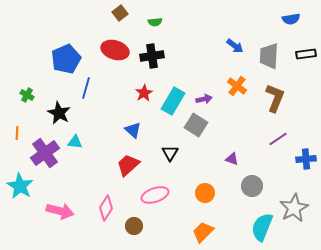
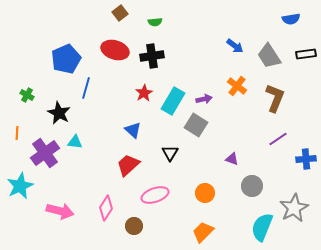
gray trapezoid: rotated 36 degrees counterclockwise
cyan star: rotated 16 degrees clockwise
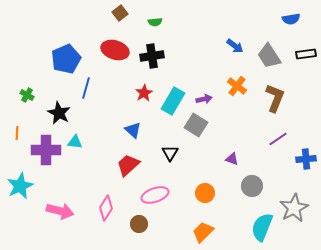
purple cross: moved 1 px right, 3 px up; rotated 36 degrees clockwise
brown circle: moved 5 px right, 2 px up
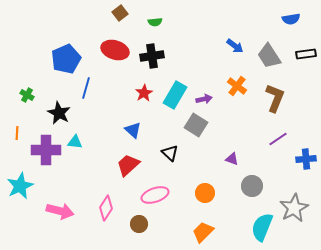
cyan rectangle: moved 2 px right, 6 px up
black triangle: rotated 18 degrees counterclockwise
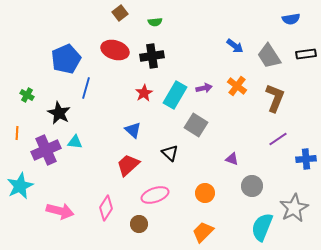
purple arrow: moved 11 px up
purple cross: rotated 24 degrees counterclockwise
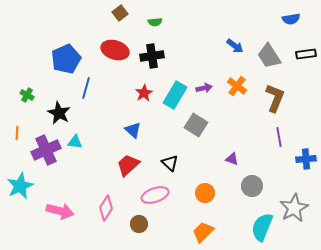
purple line: moved 1 px right, 2 px up; rotated 66 degrees counterclockwise
black triangle: moved 10 px down
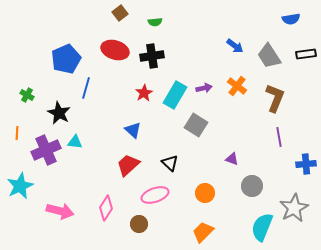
blue cross: moved 5 px down
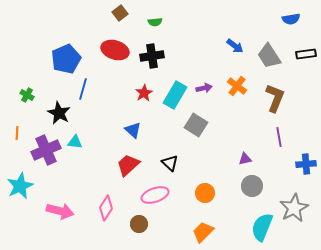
blue line: moved 3 px left, 1 px down
purple triangle: moved 13 px right; rotated 32 degrees counterclockwise
